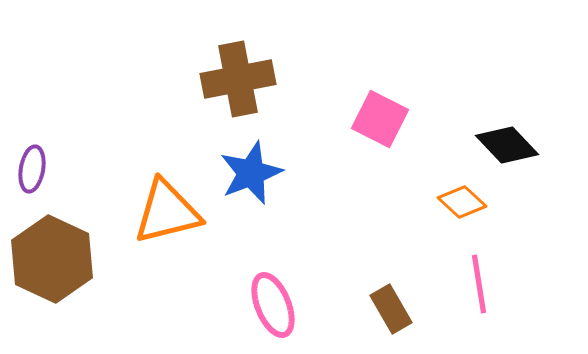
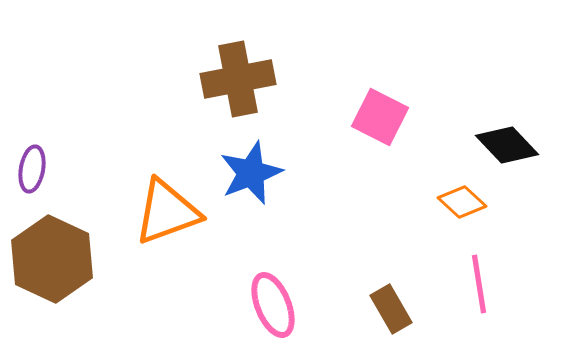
pink square: moved 2 px up
orange triangle: rotated 6 degrees counterclockwise
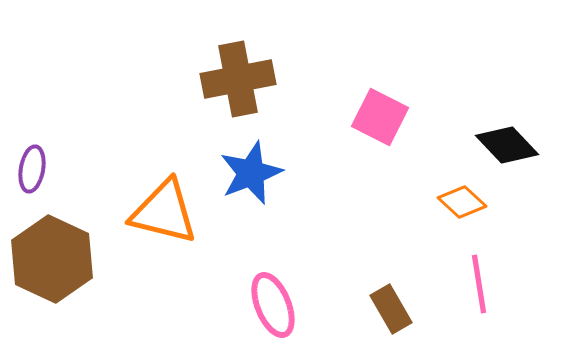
orange triangle: moved 3 px left; rotated 34 degrees clockwise
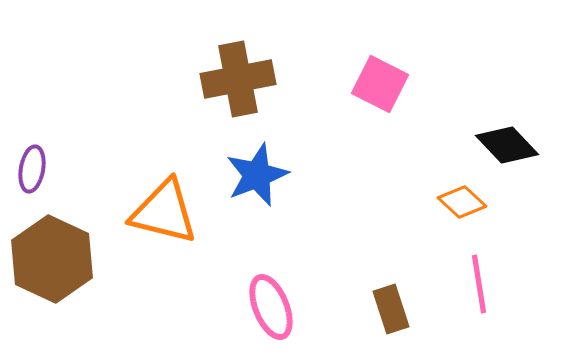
pink square: moved 33 px up
blue star: moved 6 px right, 2 px down
pink ellipse: moved 2 px left, 2 px down
brown rectangle: rotated 12 degrees clockwise
